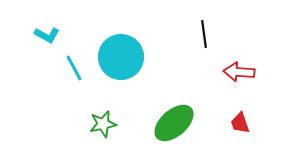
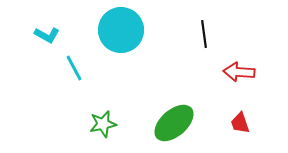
cyan circle: moved 27 px up
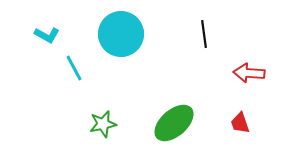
cyan circle: moved 4 px down
red arrow: moved 10 px right, 1 px down
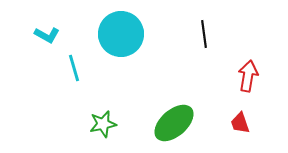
cyan line: rotated 12 degrees clockwise
red arrow: moved 1 px left, 3 px down; rotated 96 degrees clockwise
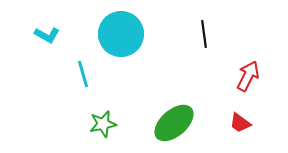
cyan line: moved 9 px right, 6 px down
red arrow: rotated 16 degrees clockwise
red trapezoid: rotated 35 degrees counterclockwise
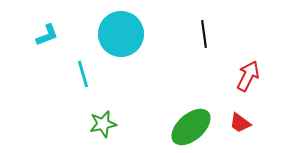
cyan L-shape: rotated 50 degrees counterclockwise
green ellipse: moved 17 px right, 4 px down
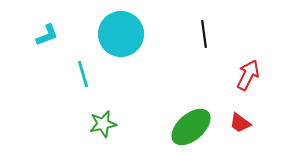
red arrow: moved 1 px up
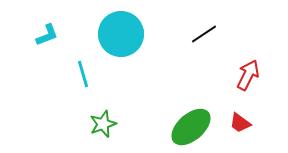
black line: rotated 64 degrees clockwise
green star: rotated 8 degrees counterclockwise
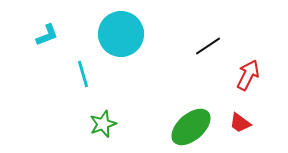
black line: moved 4 px right, 12 px down
